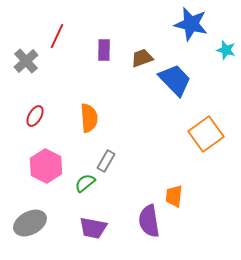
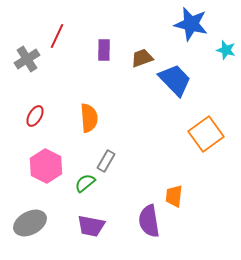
gray cross: moved 1 px right, 2 px up; rotated 10 degrees clockwise
purple trapezoid: moved 2 px left, 2 px up
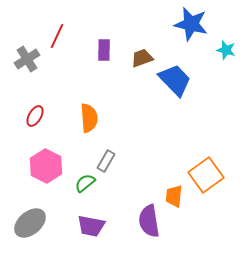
orange square: moved 41 px down
gray ellipse: rotated 12 degrees counterclockwise
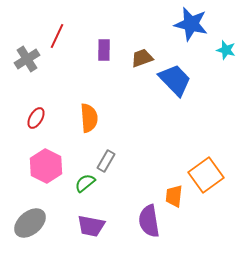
red ellipse: moved 1 px right, 2 px down
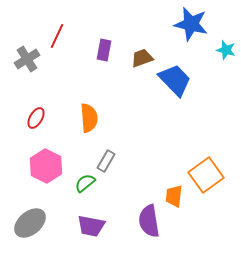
purple rectangle: rotated 10 degrees clockwise
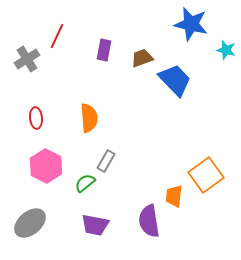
red ellipse: rotated 35 degrees counterclockwise
purple trapezoid: moved 4 px right, 1 px up
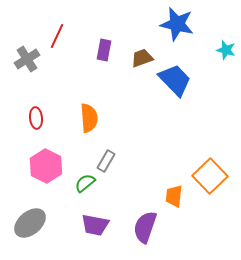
blue star: moved 14 px left
orange square: moved 4 px right, 1 px down; rotated 8 degrees counterclockwise
purple semicircle: moved 4 px left, 6 px down; rotated 28 degrees clockwise
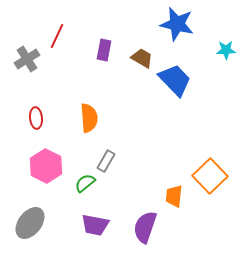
cyan star: rotated 18 degrees counterclockwise
brown trapezoid: rotated 50 degrees clockwise
gray ellipse: rotated 12 degrees counterclockwise
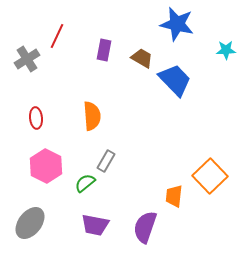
orange semicircle: moved 3 px right, 2 px up
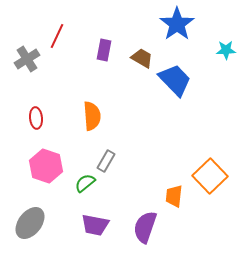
blue star: rotated 24 degrees clockwise
pink hexagon: rotated 8 degrees counterclockwise
